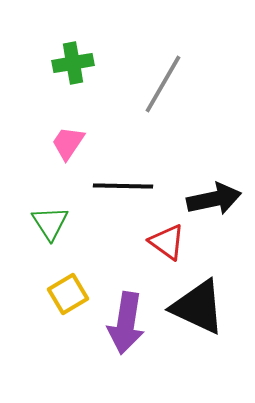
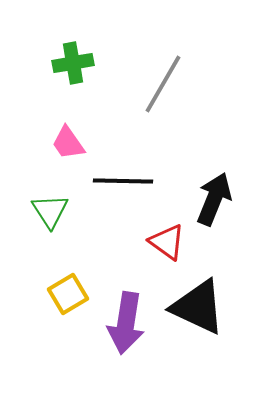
pink trapezoid: rotated 69 degrees counterclockwise
black line: moved 5 px up
black arrow: rotated 56 degrees counterclockwise
green triangle: moved 12 px up
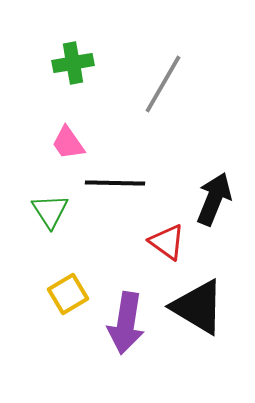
black line: moved 8 px left, 2 px down
black triangle: rotated 6 degrees clockwise
